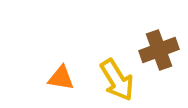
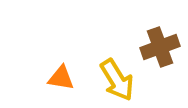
brown cross: moved 1 px right, 3 px up
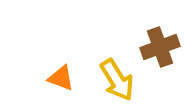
orange triangle: rotated 12 degrees clockwise
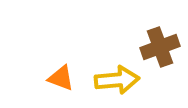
yellow arrow: rotated 63 degrees counterclockwise
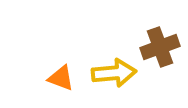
yellow arrow: moved 3 px left, 7 px up
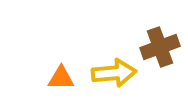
orange triangle: rotated 20 degrees counterclockwise
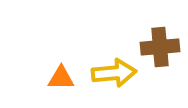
brown cross: rotated 15 degrees clockwise
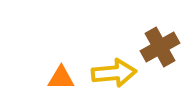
brown cross: rotated 24 degrees counterclockwise
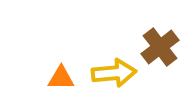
brown cross: rotated 9 degrees counterclockwise
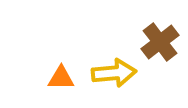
brown cross: moved 5 px up
